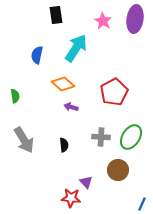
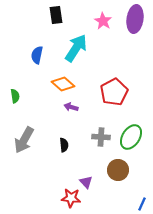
gray arrow: rotated 60 degrees clockwise
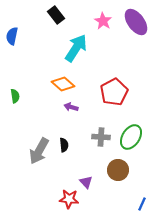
black rectangle: rotated 30 degrees counterclockwise
purple ellipse: moved 1 px right, 3 px down; rotated 44 degrees counterclockwise
blue semicircle: moved 25 px left, 19 px up
gray arrow: moved 15 px right, 11 px down
red star: moved 2 px left, 1 px down
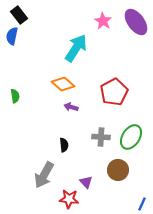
black rectangle: moved 37 px left
gray arrow: moved 5 px right, 24 px down
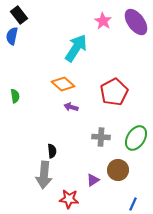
green ellipse: moved 5 px right, 1 px down
black semicircle: moved 12 px left, 6 px down
gray arrow: rotated 24 degrees counterclockwise
purple triangle: moved 7 px right, 2 px up; rotated 40 degrees clockwise
blue line: moved 9 px left
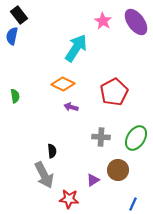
orange diamond: rotated 15 degrees counterclockwise
gray arrow: rotated 32 degrees counterclockwise
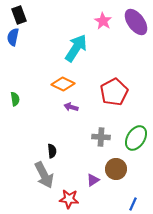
black rectangle: rotated 18 degrees clockwise
blue semicircle: moved 1 px right, 1 px down
green semicircle: moved 3 px down
brown circle: moved 2 px left, 1 px up
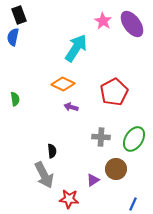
purple ellipse: moved 4 px left, 2 px down
green ellipse: moved 2 px left, 1 px down
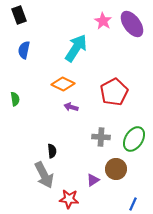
blue semicircle: moved 11 px right, 13 px down
